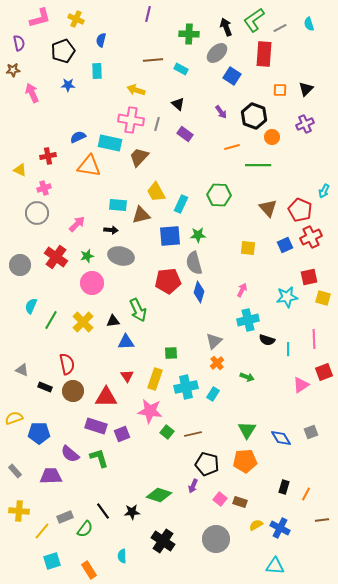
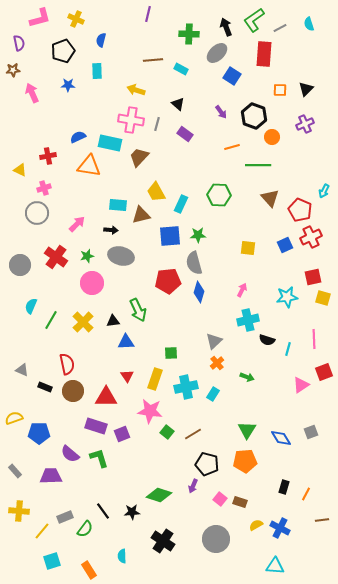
brown triangle at (268, 208): moved 2 px right, 10 px up
red square at (309, 277): moved 4 px right
cyan line at (288, 349): rotated 16 degrees clockwise
brown line at (193, 434): rotated 18 degrees counterclockwise
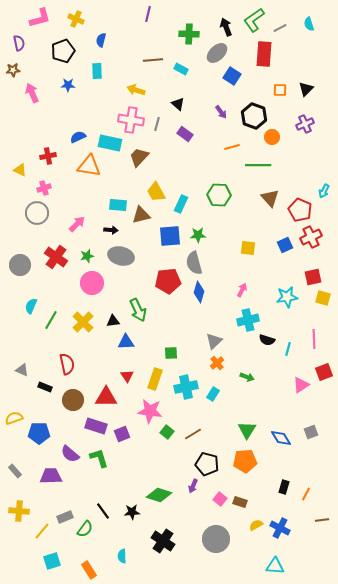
brown circle at (73, 391): moved 9 px down
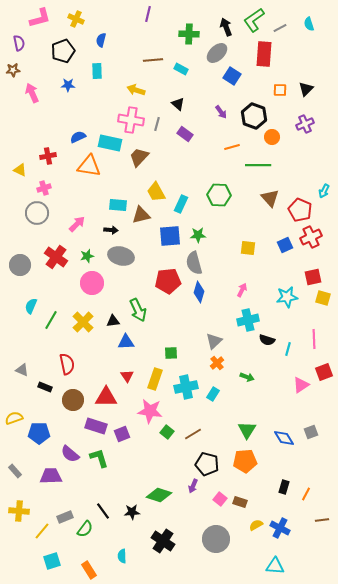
blue diamond at (281, 438): moved 3 px right
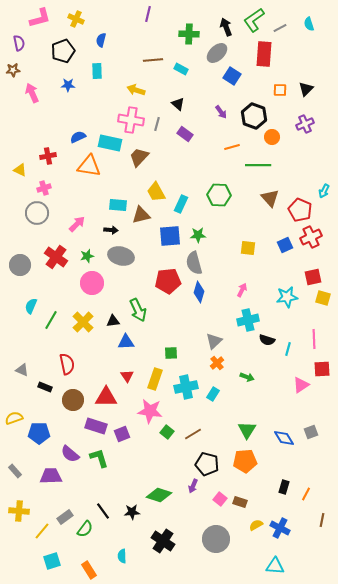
red square at (324, 372): moved 2 px left, 3 px up; rotated 18 degrees clockwise
gray rectangle at (65, 517): rotated 14 degrees counterclockwise
brown line at (322, 520): rotated 72 degrees counterclockwise
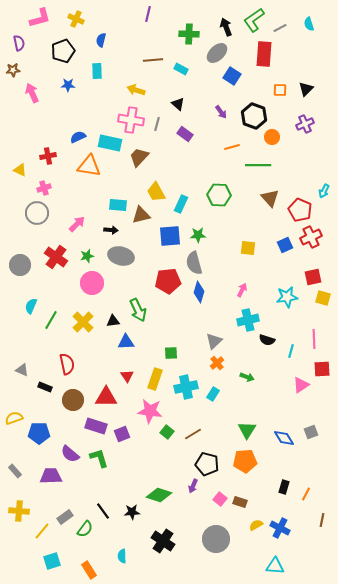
cyan line at (288, 349): moved 3 px right, 2 px down
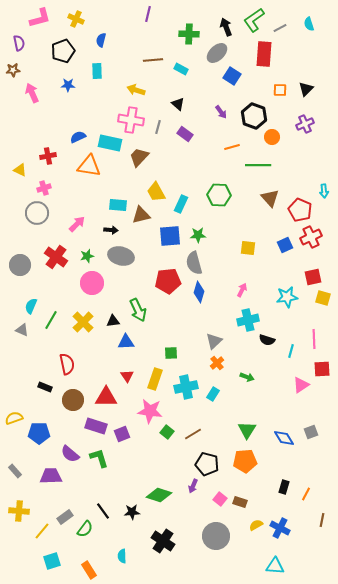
gray line at (157, 124): moved 1 px right, 3 px down
cyan arrow at (324, 191): rotated 32 degrees counterclockwise
gray triangle at (22, 370): moved 40 px up
gray circle at (216, 539): moved 3 px up
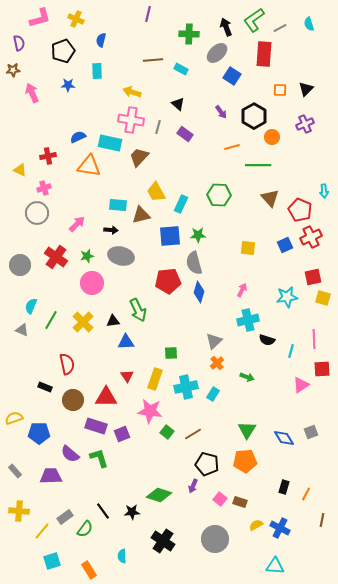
yellow arrow at (136, 90): moved 4 px left, 2 px down
black hexagon at (254, 116): rotated 10 degrees clockwise
gray circle at (216, 536): moved 1 px left, 3 px down
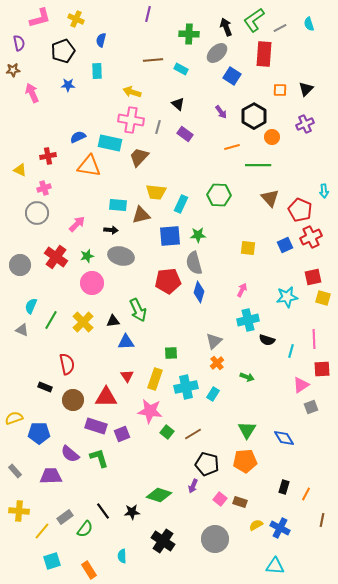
yellow trapezoid at (156, 192): rotated 55 degrees counterclockwise
gray square at (311, 432): moved 25 px up
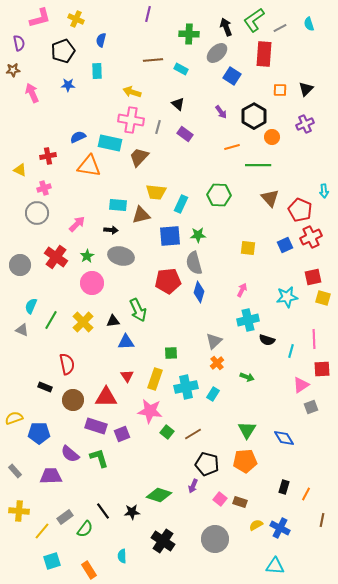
green star at (87, 256): rotated 16 degrees counterclockwise
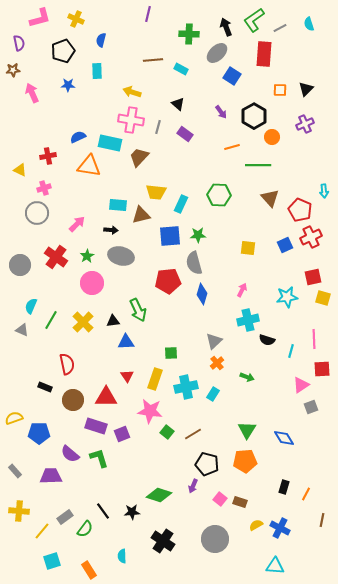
blue diamond at (199, 292): moved 3 px right, 2 px down
